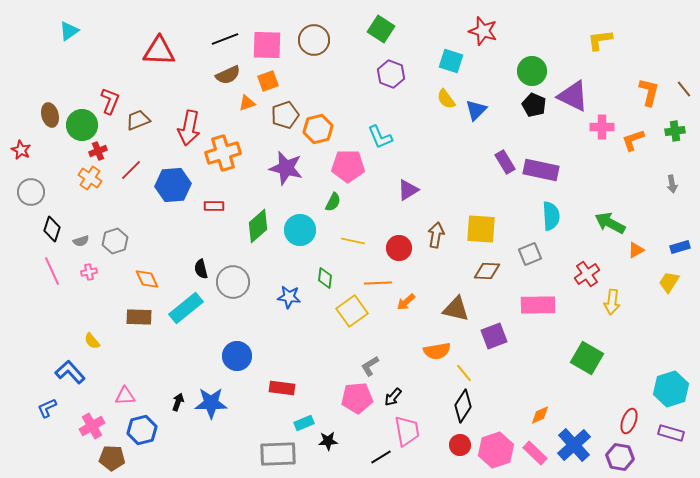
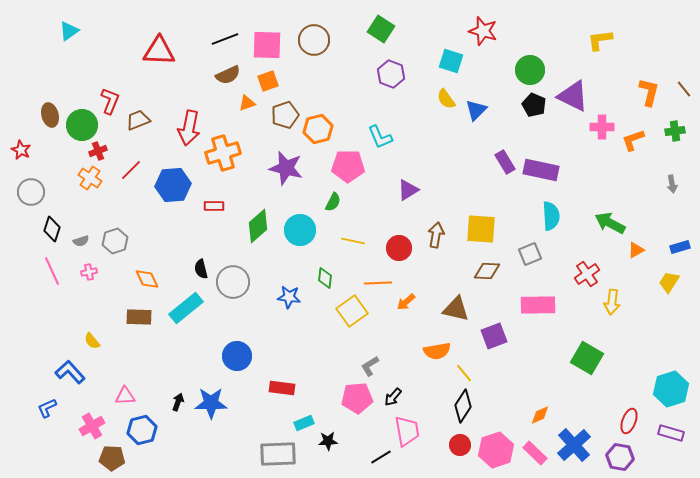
green circle at (532, 71): moved 2 px left, 1 px up
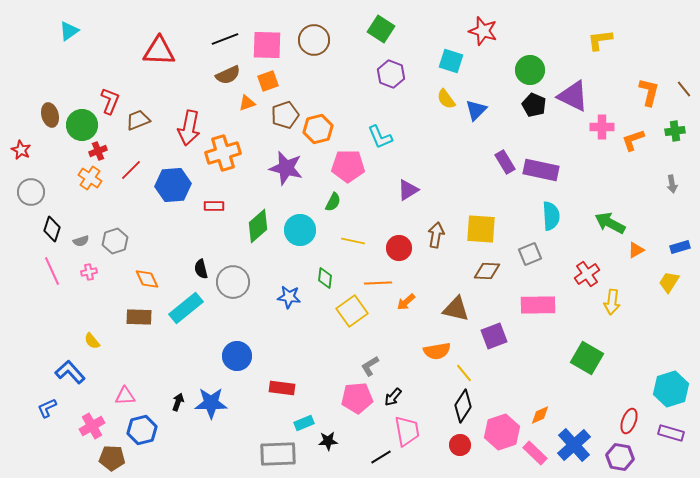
pink hexagon at (496, 450): moved 6 px right, 18 px up
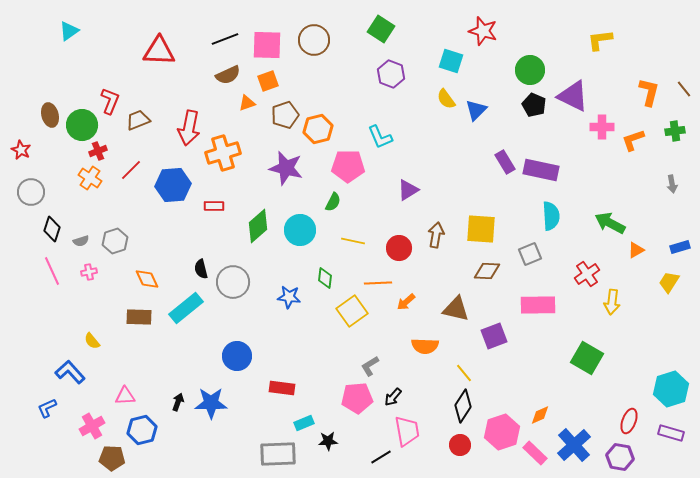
orange semicircle at (437, 351): moved 12 px left, 5 px up; rotated 12 degrees clockwise
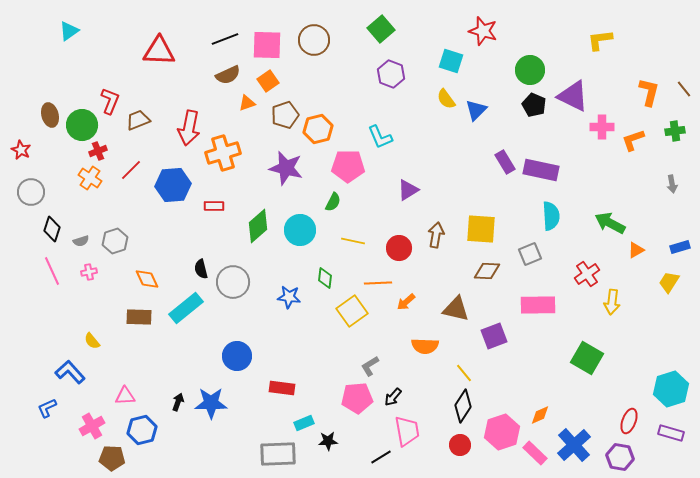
green square at (381, 29): rotated 16 degrees clockwise
orange square at (268, 81): rotated 15 degrees counterclockwise
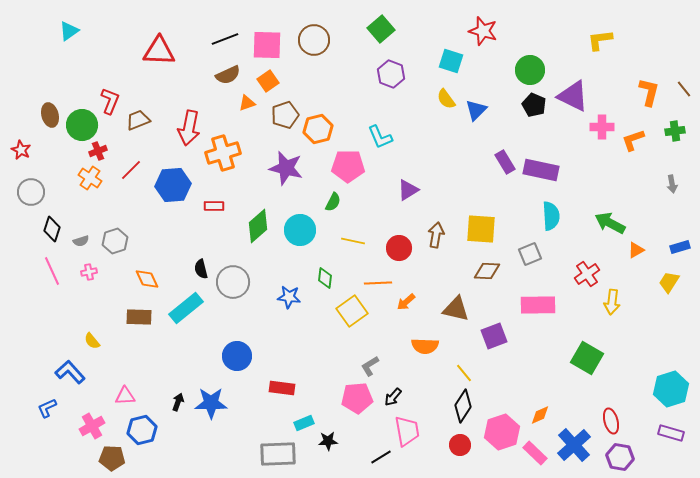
red ellipse at (629, 421): moved 18 px left; rotated 35 degrees counterclockwise
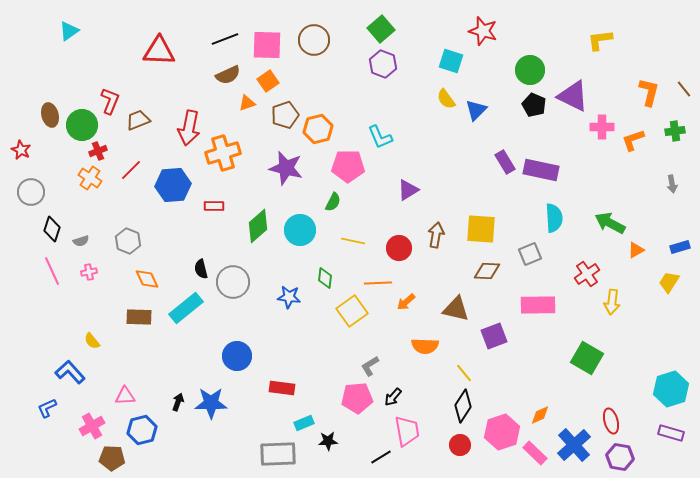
purple hexagon at (391, 74): moved 8 px left, 10 px up
cyan semicircle at (551, 216): moved 3 px right, 2 px down
gray hexagon at (115, 241): moved 13 px right; rotated 20 degrees counterclockwise
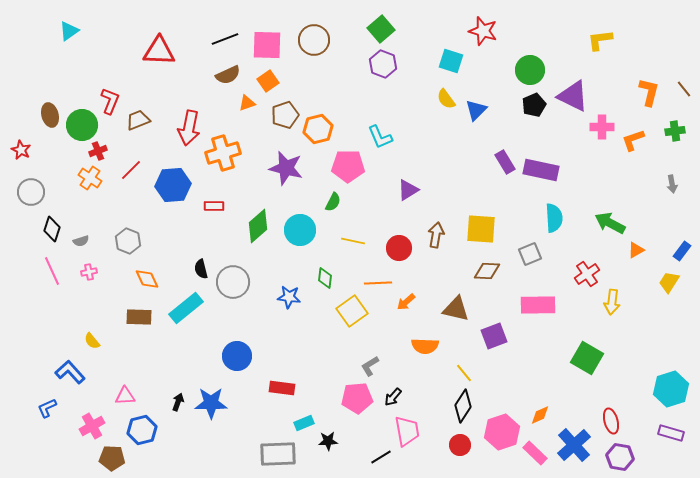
black pentagon at (534, 105): rotated 25 degrees clockwise
blue rectangle at (680, 247): moved 2 px right, 4 px down; rotated 36 degrees counterclockwise
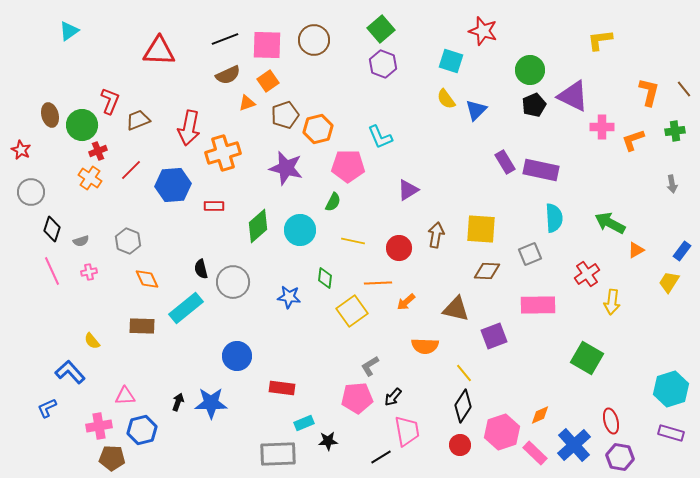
brown rectangle at (139, 317): moved 3 px right, 9 px down
pink cross at (92, 426): moved 7 px right; rotated 20 degrees clockwise
